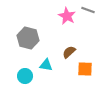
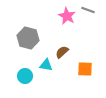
brown semicircle: moved 7 px left
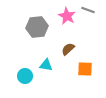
gray hexagon: moved 9 px right, 11 px up; rotated 20 degrees counterclockwise
brown semicircle: moved 6 px right, 3 px up
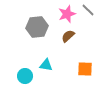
gray line: rotated 24 degrees clockwise
pink star: moved 2 px up; rotated 24 degrees clockwise
brown semicircle: moved 13 px up
